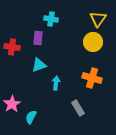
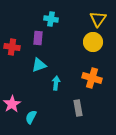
gray rectangle: rotated 21 degrees clockwise
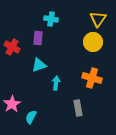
red cross: rotated 21 degrees clockwise
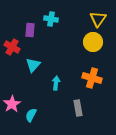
purple rectangle: moved 8 px left, 8 px up
cyan triangle: moved 6 px left; rotated 28 degrees counterclockwise
cyan semicircle: moved 2 px up
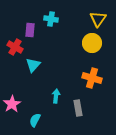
yellow circle: moved 1 px left, 1 px down
red cross: moved 3 px right
cyan arrow: moved 13 px down
cyan semicircle: moved 4 px right, 5 px down
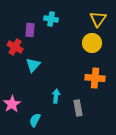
orange cross: moved 3 px right; rotated 12 degrees counterclockwise
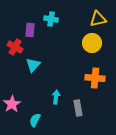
yellow triangle: rotated 42 degrees clockwise
cyan arrow: moved 1 px down
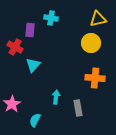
cyan cross: moved 1 px up
yellow circle: moved 1 px left
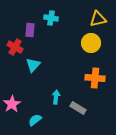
gray rectangle: rotated 49 degrees counterclockwise
cyan semicircle: rotated 24 degrees clockwise
